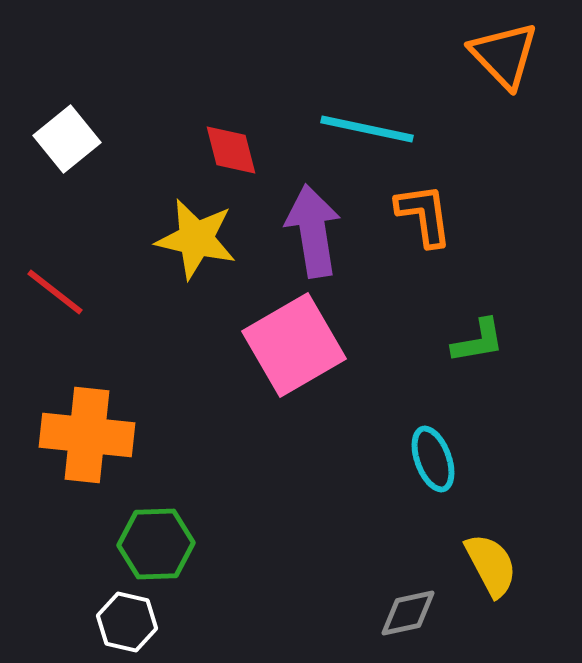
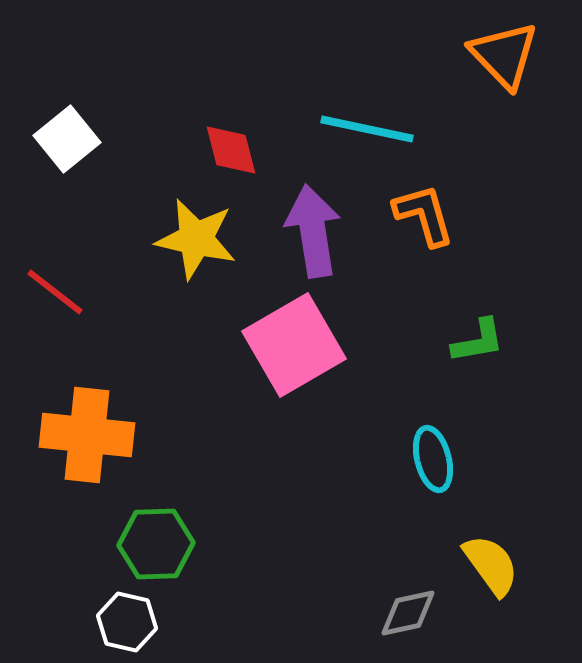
orange L-shape: rotated 8 degrees counterclockwise
cyan ellipse: rotated 6 degrees clockwise
yellow semicircle: rotated 8 degrees counterclockwise
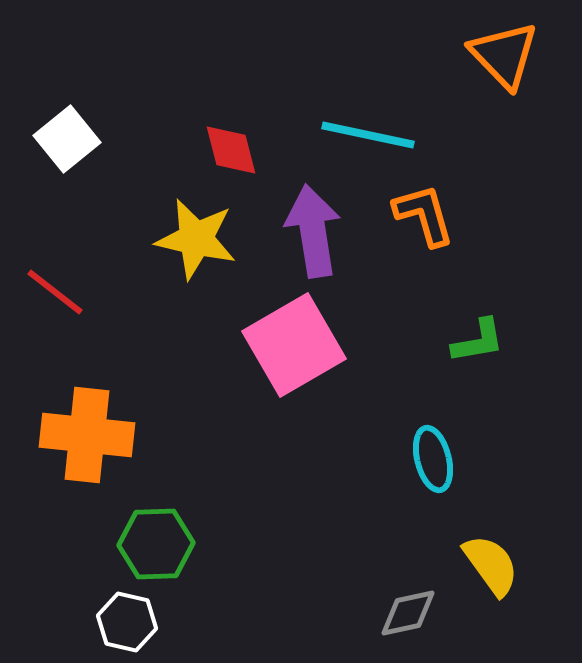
cyan line: moved 1 px right, 6 px down
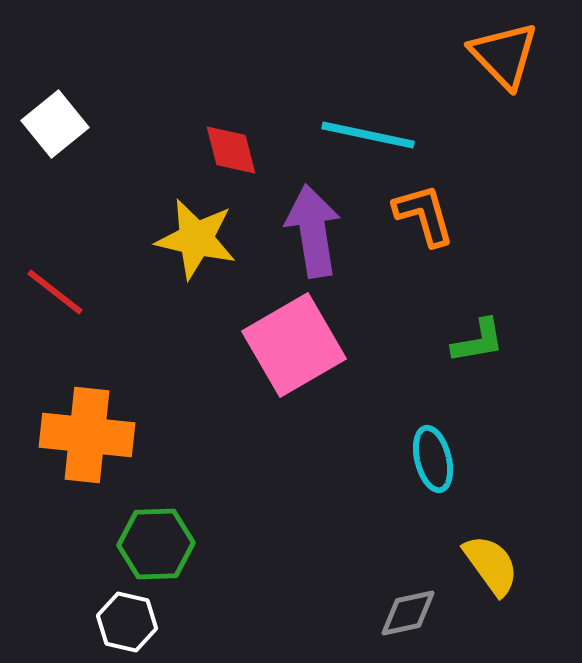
white square: moved 12 px left, 15 px up
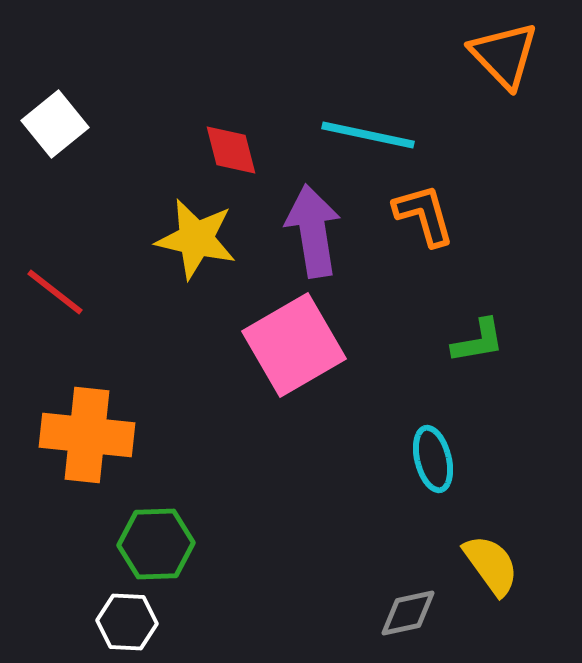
white hexagon: rotated 10 degrees counterclockwise
